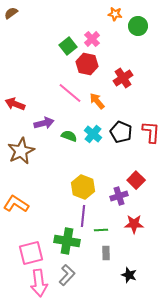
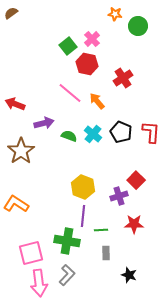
brown star: rotated 8 degrees counterclockwise
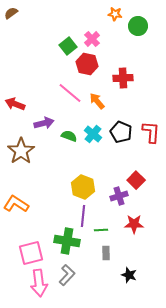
red cross: rotated 30 degrees clockwise
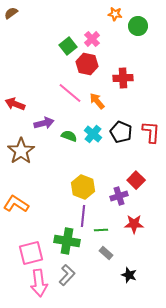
gray rectangle: rotated 48 degrees counterclockwise
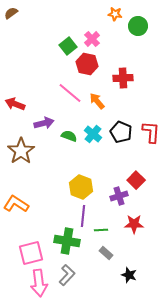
yellow hexagon: moved 2 px left
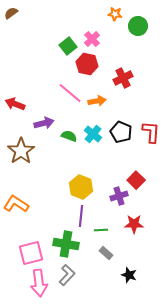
red cross: rotated 24 degrees counterclockwise
orange arrow: rotated 120 degrees clockwise
purple line: moved 2 px left
green cross: moved 1 px left, 3 px down
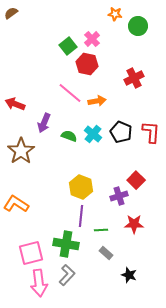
red cross: moved 11 px right
purple arrow: rotated 126 degrees clockwise
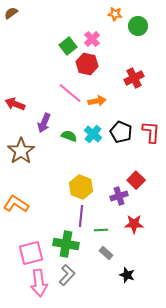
black star: moved 2 px left
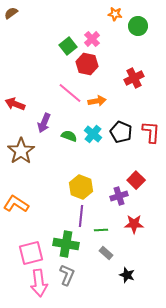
gray L-shape: rotated 20 degrees counterclockwise
